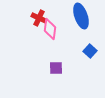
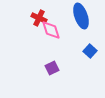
pink diamond: moved 1 px right, 1 px down; rotated 25 degrees counterclockwise
purple square: moved 4 px left; rotated 24 degrees counterclockwise
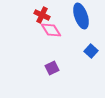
red cross: moved 3 px right, 3 px up
pink diamond: rotated 15 degrees counterclockwise
blue square: moved 1 px right
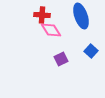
red cross: rotated 21 degrees counterclockwise
purple square: moved 9 px right, 9 px up
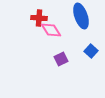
red cross: moved 3 px left, 3 px down
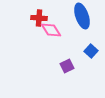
blue ellipse: moved 1 px right
purple square: moved 6 px right, 7 px down
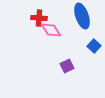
blue square: moved 3 px right, 5 px up
